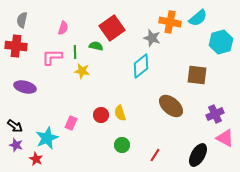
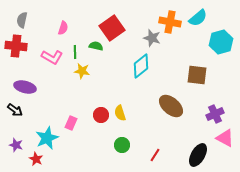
pink L-shape: rotated 150 degrees counterclockwise
black arrow: moved 16 px up
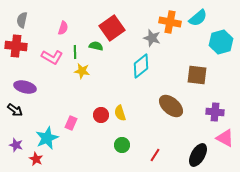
purple cross: moved 2 px up; rotated 30 degrees clockwise
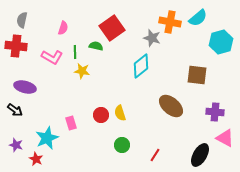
pink rectangle: rotated 40 degrees counterclockwise
black ellipse: moved 2 px right
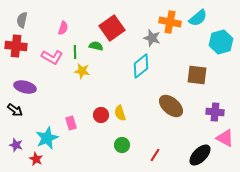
black ellipse: rotated 15 degrees clockwise
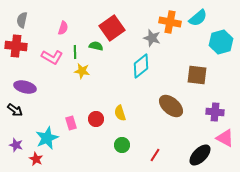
red circle: moved 5 px left, 4 px down
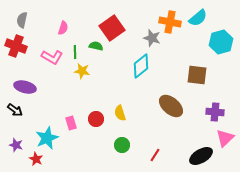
red cross: rotated 15 degrees clockwise
pink triangle: rotated 48 degrees clockwise
black ellipse: moved 1 px right, 1 px down; rotated 15 degrees clockwise
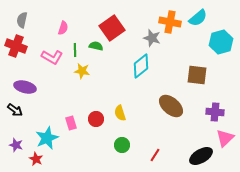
green line: moved 2 px up
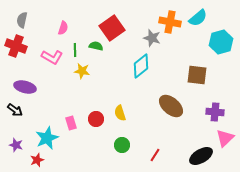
red star: moved 1 px right, 1 px down; rotated 24 degrees clockwise
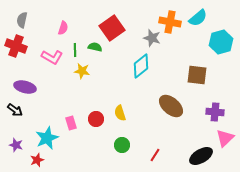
green semicircle: moved 1 px left, 1 px down
